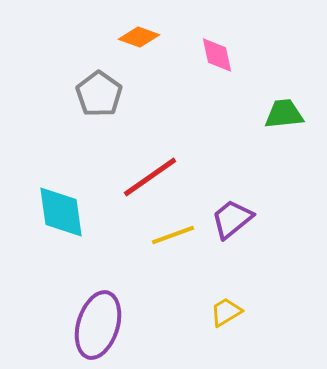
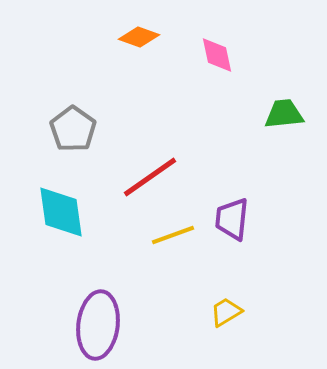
gray pentagon: moved 26 px left, 35 px down
purple trapezoid: rotated 45 degrees counterclockwise
purple ellipse: rotated 10 degrees counterclockwise
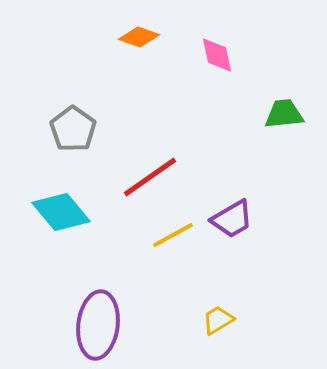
cyan diamond: rotated 32 degrees counterclockwise
purple trapezoid: rotated 126 degrees counterclockwise
yellow line: rotated 9 degrees counterclockwise
yellow trapezoid: moved 8 px left, 8 px down
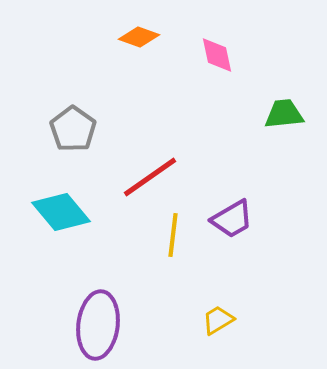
yellow line: rotated 54 degrees counterclockwise
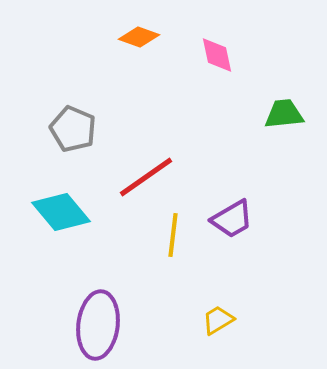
gray pentagon: rotated 12 degrees counterclockwise
red line: moved 4 px left
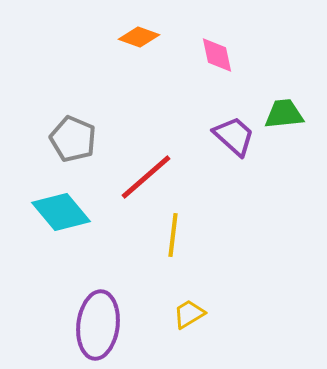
gray pentagon: moved 10 px down
red line: rotated 6 degrees counterclockwise
purple trapezoid: moved 2 px right, 83 px up; rotated 108 degrees counterclockwise
yellow trapezoid: moved 29 px left, 6 px up
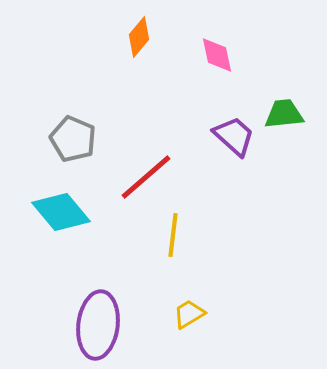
orange diamond: rotated 69 degrees counterclockwise
